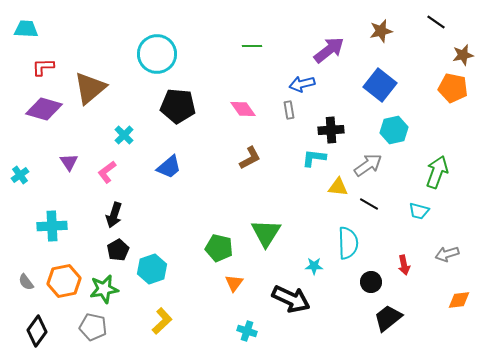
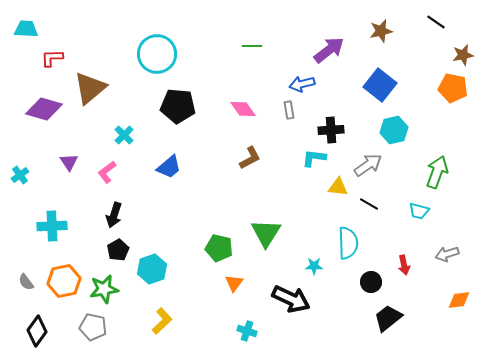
red L-shape at (43, 67): moved 9 px right, 9 px up
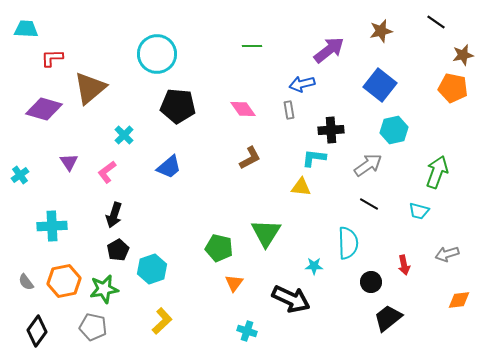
yellow triangle at (338, 187): moved 37 px left
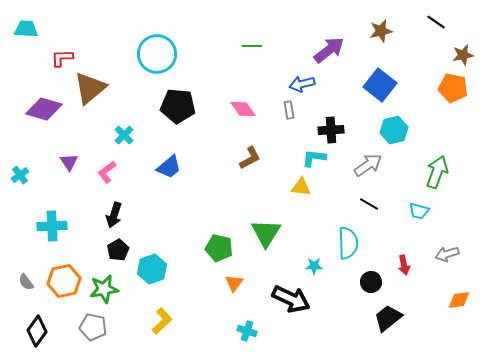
red L-shape at (52, 58): moved 10 px right
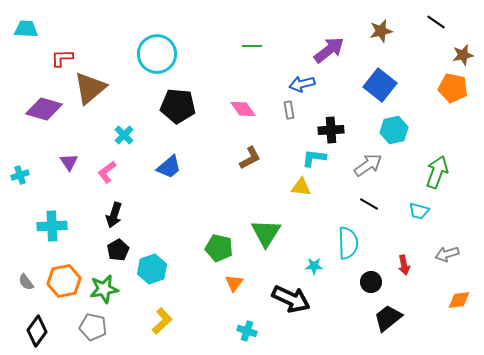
cyan cross at (20, 175): rotated 18 degrees clockwise
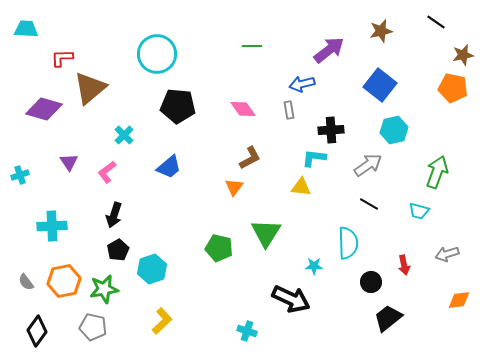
orange triangle at (234, 283): moved 96 px up
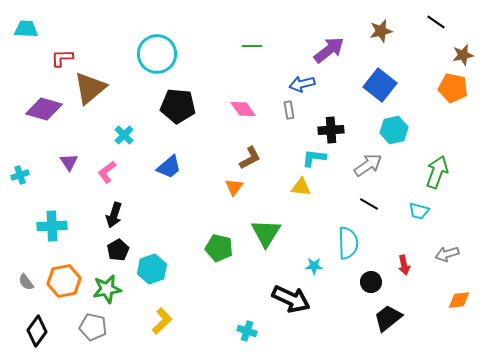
green star at (104, 289): moved 3 px right
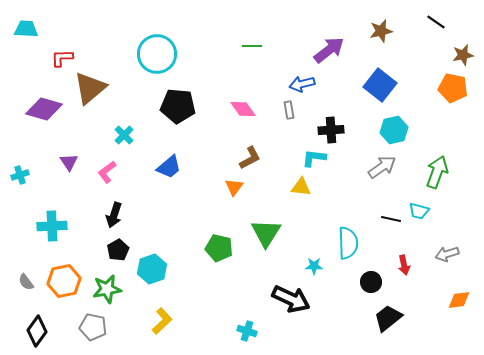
gray arrow at (368, 165): moved 14 px right, 2 px down
black line at (369, 204): moved 22 px right, 15 px down; rotated 18 degrees counterclockwise
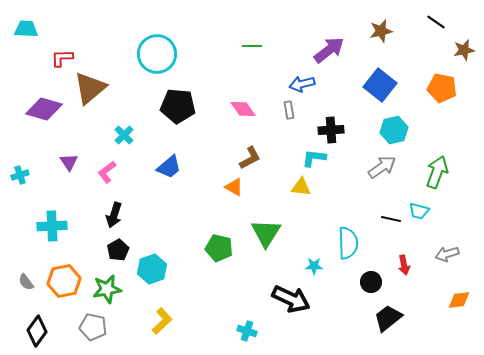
brown star at (463, 55): moved 1 px right, 5 px up
orange pentagon at (453, 88): moved 11 px left
orange triangle at (234, 187): rotated 36 degrees counterclockwise
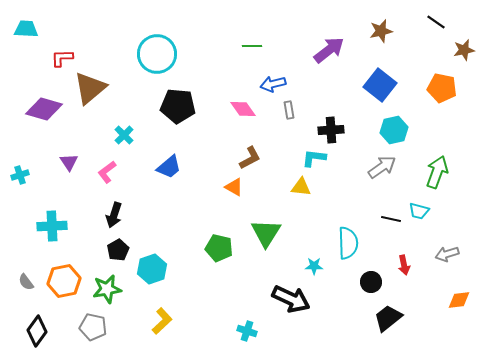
blue arrow at (302, 84): moved 29 px left
